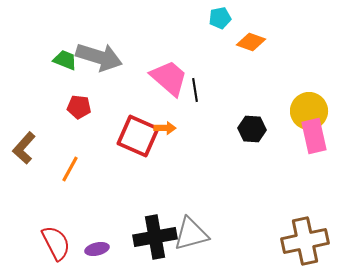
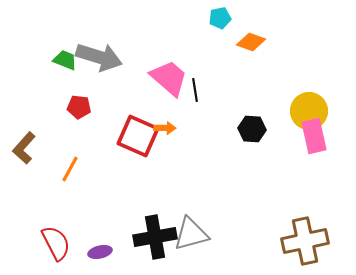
purple ellipse: moved 3 px right, 3 px down
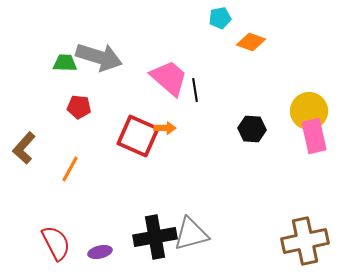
green trapezoid: moved 3 px down; rotated 20 degrees counterclockwise
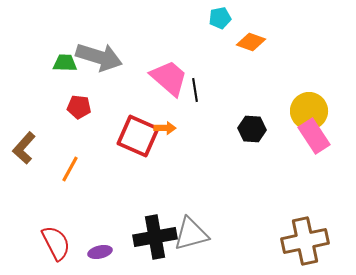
pink rectangle: rotated 20 degrees counterclockwise
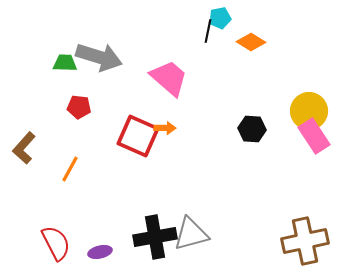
orange diamond: rotated 12 degrees clockwise
black line: moved 13 px right, 59 px up; rotated 20 degrees clockwise
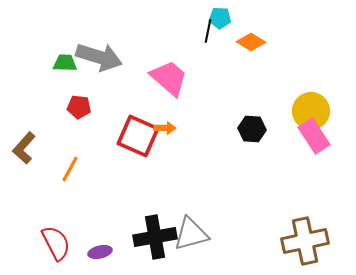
cyan pentagon: rotated 15 degrees clockwise
yellow circle: moved 2 px right
